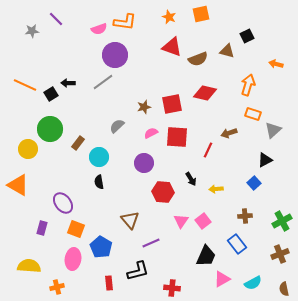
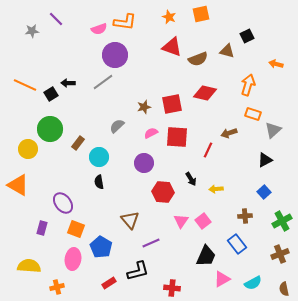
blue square at (254, 183): moved 10 px right, 9 px down
red rectangle at (109, 283): rotated 64 degrees clockwise
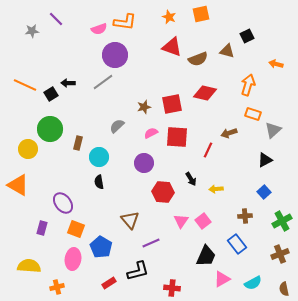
brown rectangle at (78, 143): rotated 24 degrees counterclockwise
